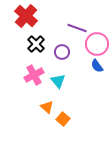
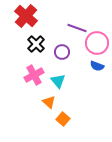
pink circle: moved 1 px up
blue semicircle: rotated 32 degrees counterclockwise
orange triangle: moved 2 px right, 5 px up
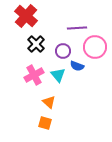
purple line: rotated 24 degrees counterclockwise
pink circle: moved 2 px left, 4 px down
purple circle: moved 1 px right, 1 px up
blue semicircle: moved 20 px left
cyan triangle: moved 6 px up
orange square: moved 18 px left, 4 px down; rotated 24 degrees counterclockwise
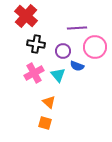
black cross: rotated 36 degrees counterclockwise
pink cross: moved 2 px up
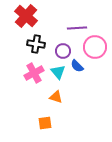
blue semicircle: rotated 24 degrees clockwise
cyan triangle: moved 3 px up
orange triangle: moved 7 px right, 5 px up; rotated 24 degrees counterclockwise
orange square: rotated 24 degrees counterclockwise
